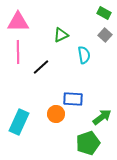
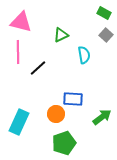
pink triangle: moved 3 px right; rotated 15 degrees clockwise
gray square: moved 1 px right
black line: moved 3 px left, 1 px down
green pentagon: moved 24 px left
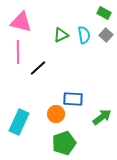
cyan semicircle: moved 20 px up
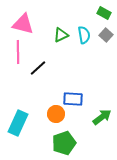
pink triangle: moved 2 px right, 2 px down
cyan rectangle: moved 1 px left, 1 px down
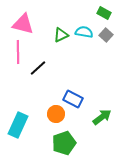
cyan semicircle: moved 3 px up; rotated 72 degrees counterclockwise
blue rectangle: rotated 24 degrees clockwise
cyan rectangle: moved 2 px down
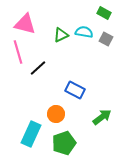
pink triangle: moved 2 px right
gray square: moved 4 px down; rotated 16 degrees counterclockwise
pink line: rotated 15 degrees counterclockwise
blue rectangle: moved 2 px right, 9 px up
cyan rectangle: moved 13 px right, 9 px down
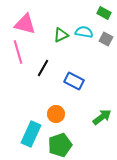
black line: moved 5 px right; rotated 18 degrees counterclockwise
blue rectangle: moved 1 px left, 9 px up
green pentagon: moved 4 px left, 2 px down
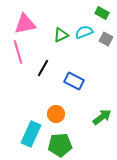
green rectangle: moved 2 px left
pink triangle: rotated 25 degrees counterclockwise
cyan semicircle: rotated 30 degrees counterclockwise
green pentagon: rotated 15 degrees clockwise
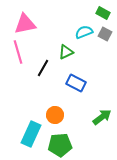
green rectangle: moved 1 px right
green triangle: moved 5 px right, 17 px down
gray square: moved 1 px left, 5 px up
blue rectangle: moved 2 px right, 2 px down
orange circle: moved 1 px left, 1 px down
